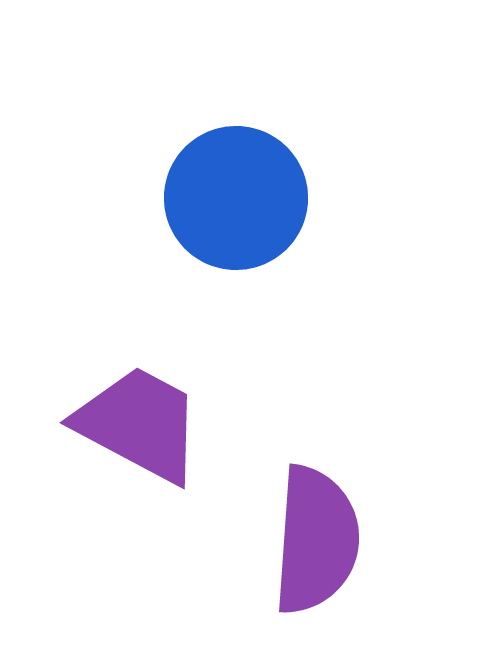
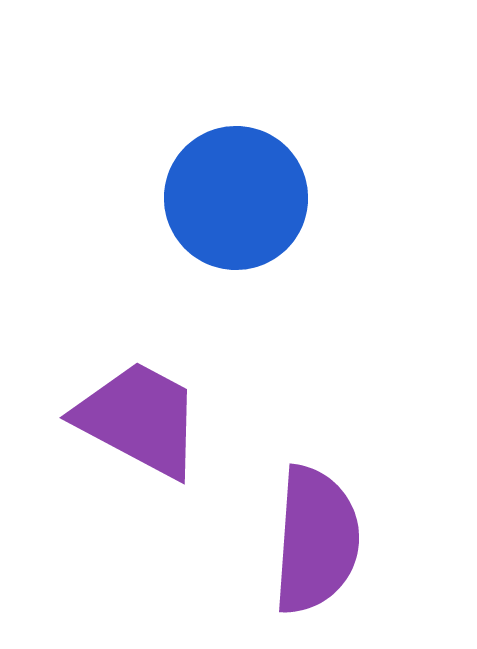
purple trapezoid: moved 5 px up
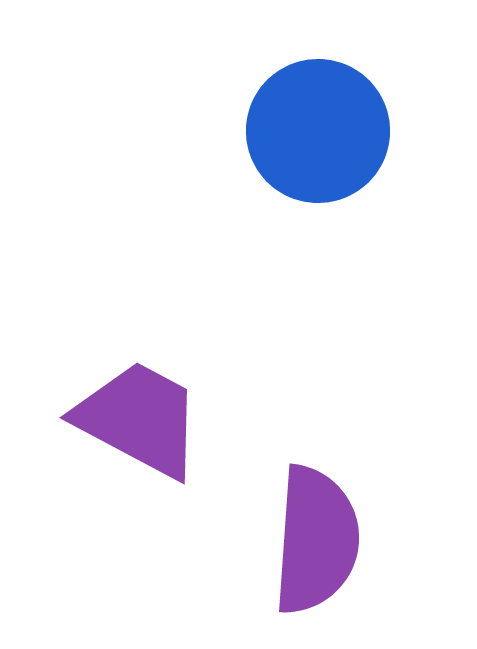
blue circle: moved 82 px right, 67 px up
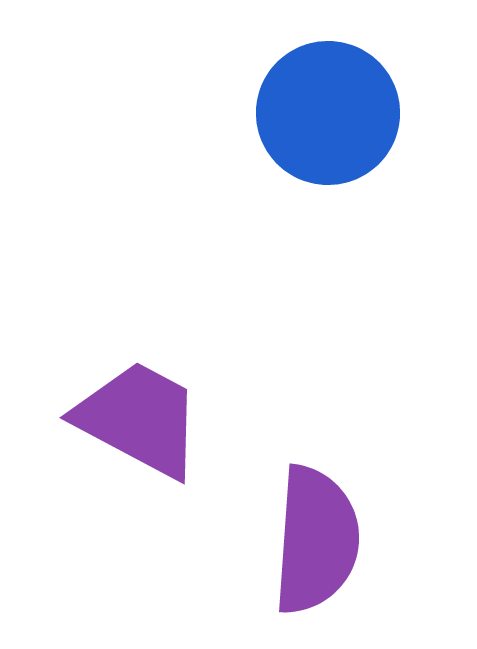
blue circle: moved 10 px right, 18 px up
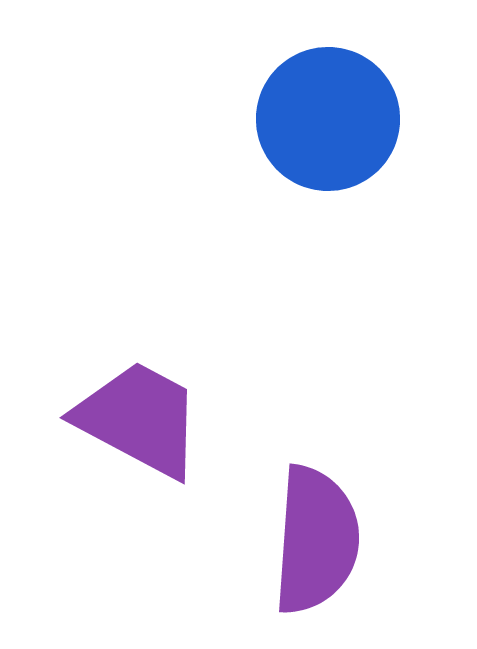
blue circle: moved 6 px down
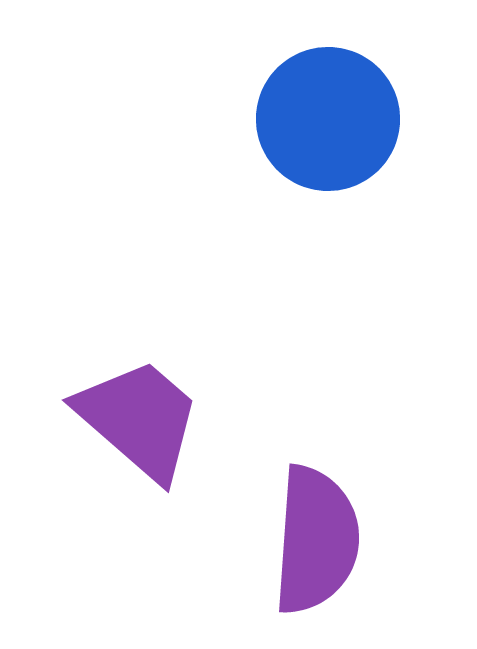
purple trapezoid: rotated 13 degrees clockwise
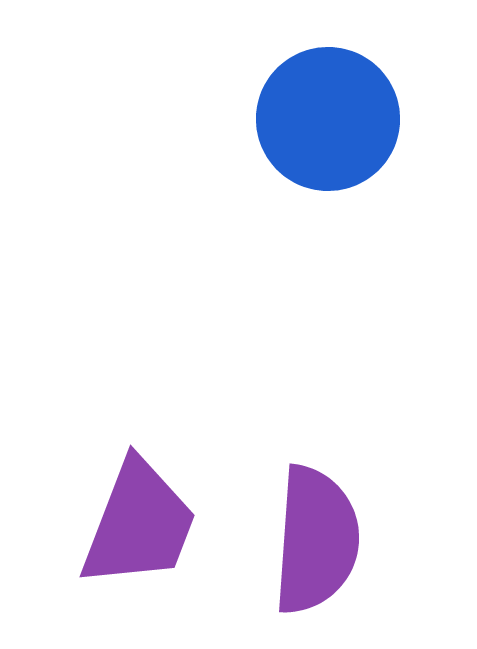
purple trapezoid: moved 105 px down; rotated 70 degrees clockwise
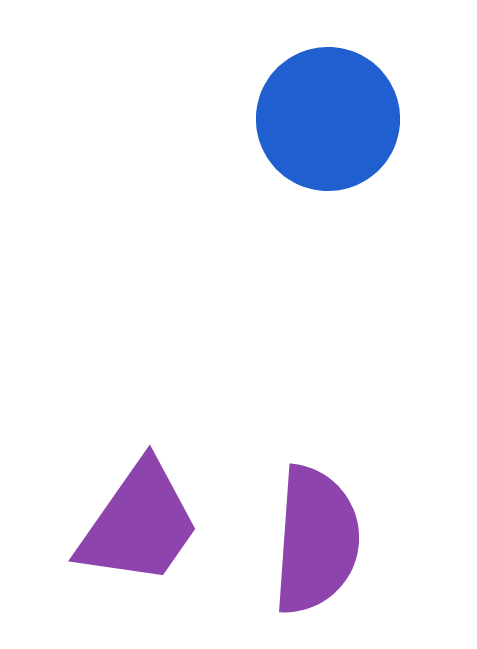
purple trapezoid: rotated 14 degrees clockwise
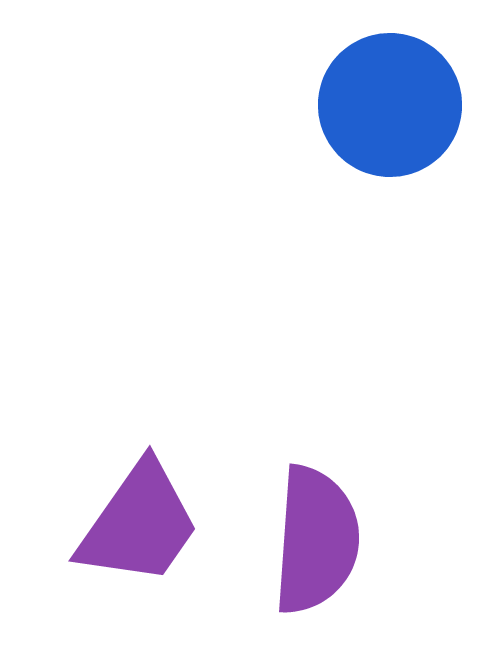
blue circle: moved 62 px right, 14 px up
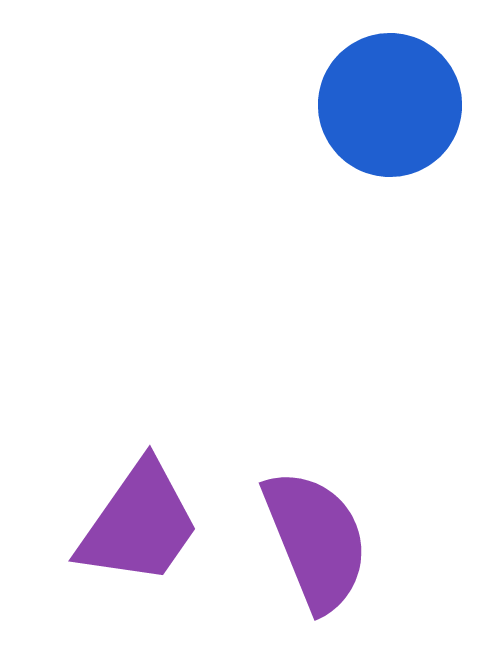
purple semicircle: rotated 26 degrees counterclockwise
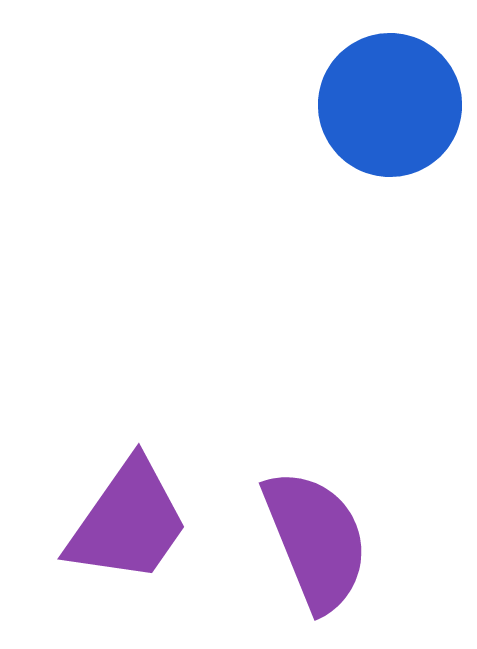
purple trapezoid: moved 11 px left, 2 px up
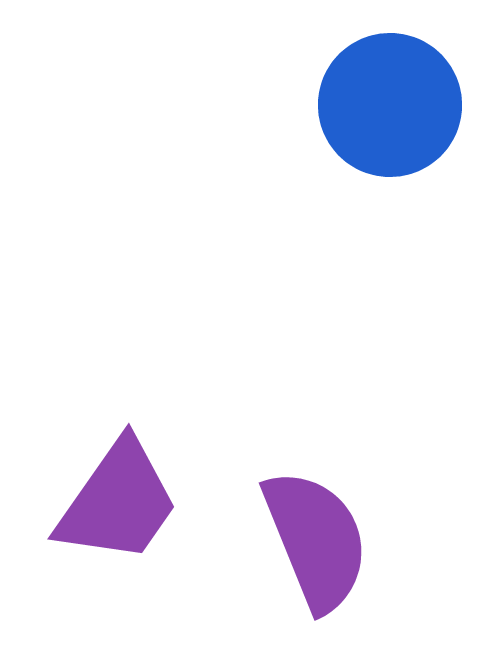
purple trapezoid: moved 10 px left, 20 px up
